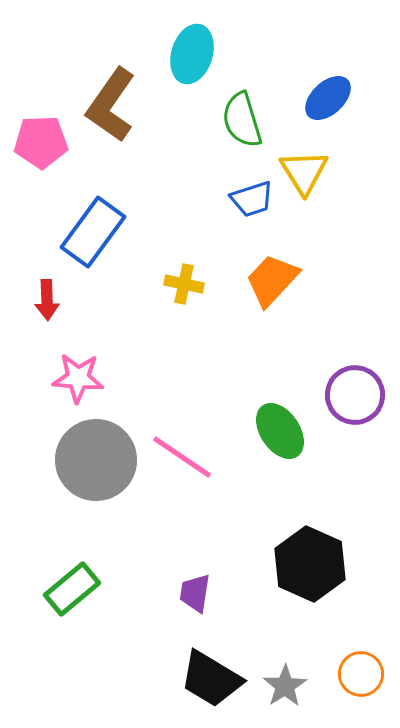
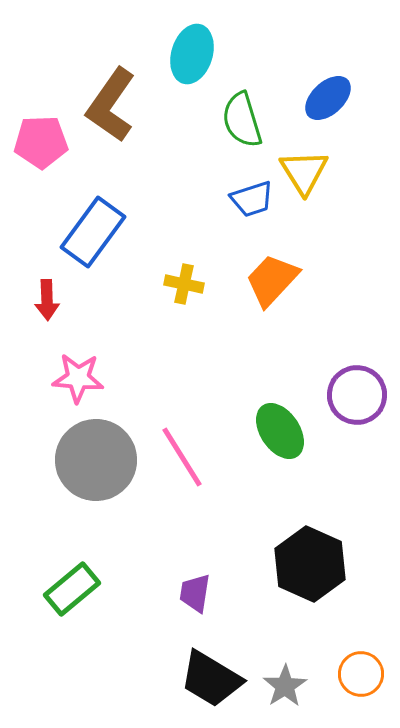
purple circle: moved 2 px right
pink line: rotated 24 degrees clockwise
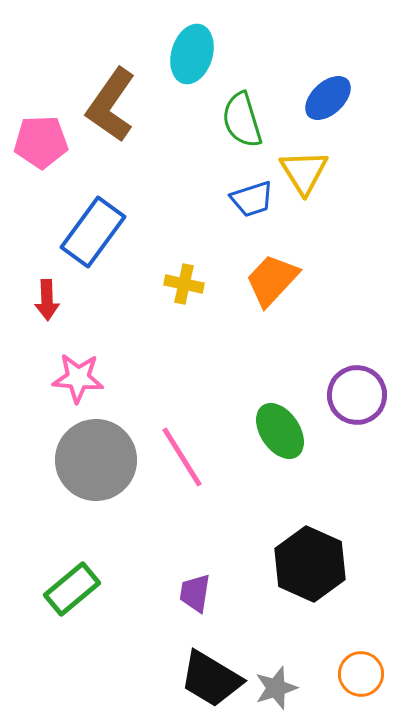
gray star: moved 9 px left, 2 px down; rotated 15 degrees clockwise
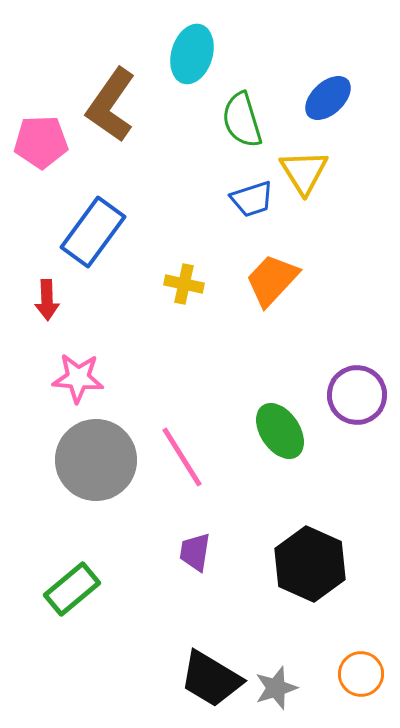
purple trapezoid: moved 41 px up
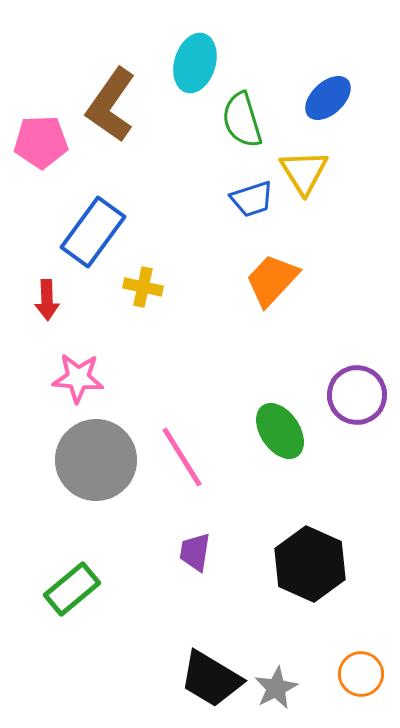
cyan ellipse: moved 3 px right, 9 px down
yellow cross: moved 41 px left, 3 px down
gray star: rotated 9 degrees counterclockwise
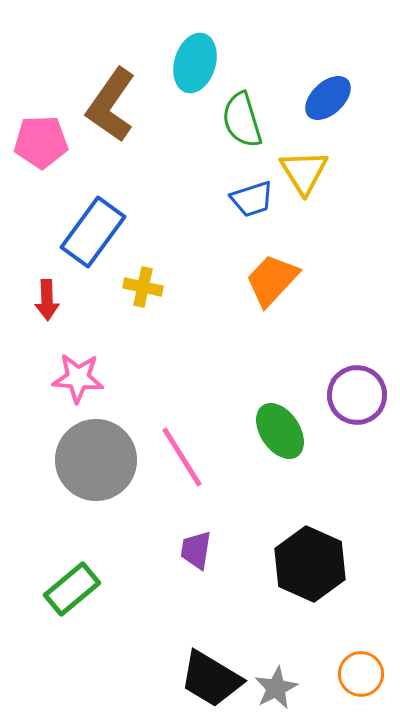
purple trapezoid: moved 1 px right, 2 px up
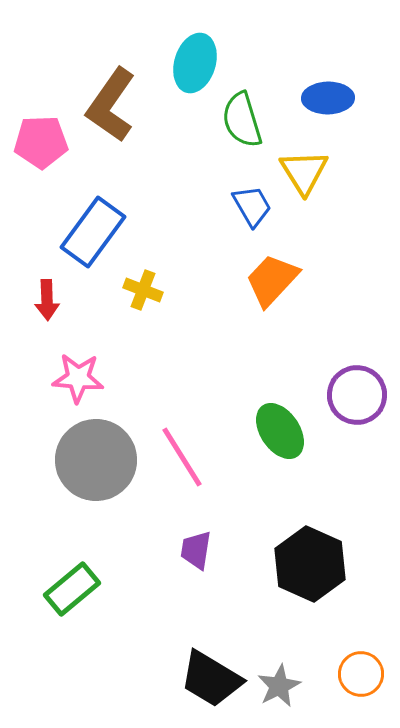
blue ellipse: rotated 42 degrees clockwise
blue trapezoid: moved 7 px down; rotated 102 degrees counterclockwise
yellow cross: moved 3 px down; rotated 9 degrees clockwise
gray star: moved 3 px right, 2 px up
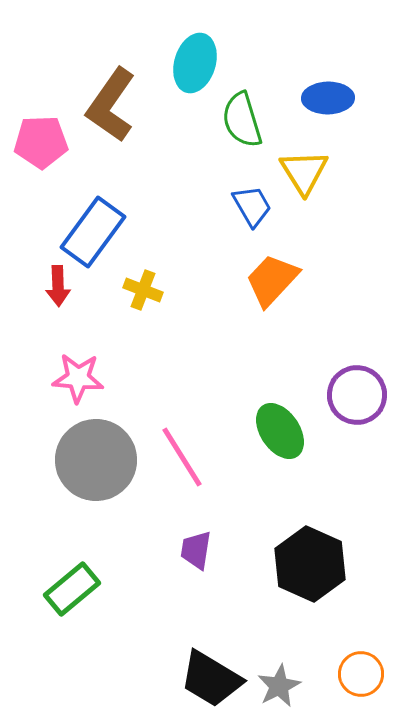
red arrow: moved 11 px right, 14 px up
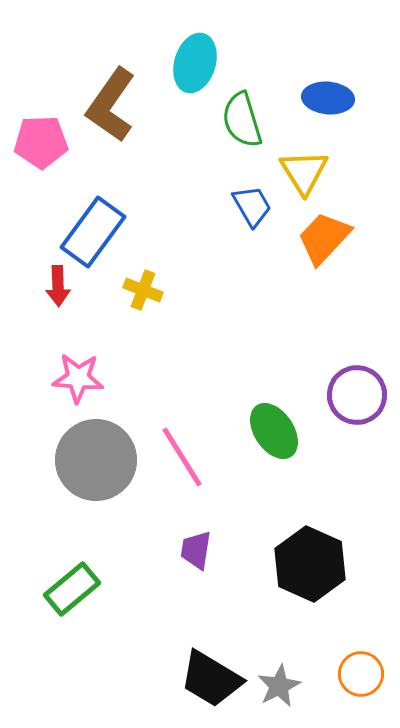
blue ellipse: rotated 6 degrees clockwise
orange trapezoid: moved 52 px right, 42 px up
green ellipse: moved 6 px left
